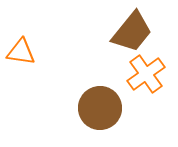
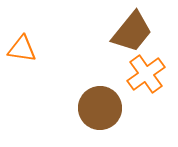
orange triangle: moved 1 px right, 3 px up
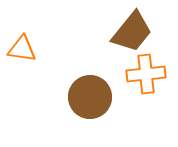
orange cross: rotated 30 degrees clockwise
brown circle: moved 10 px left, 11 px up
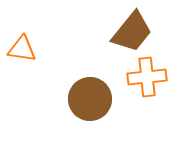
orange cross: moved 1 px right, 3 px down
brown circle: moved 2 px down
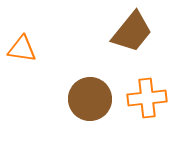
orange cross: moved 21 px down
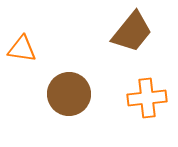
brown circle: moved 21 px left, 5 px up
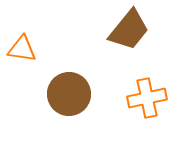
brown trapezoid: moved 3 px left, 2 px up
orange cross: rotated 6 degrees counterclockwise
